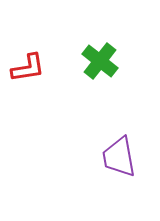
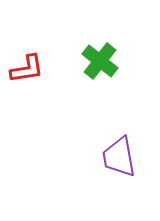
red L-shape: moved 1 px left, 1 px down
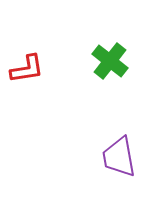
green cross: moved 10 px right
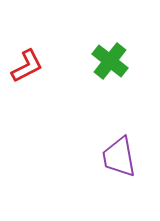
red L-shape: moved 3 px up; rotated 18 degrees counterclockwise
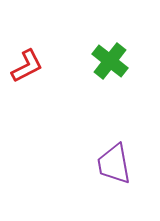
purple trapezoid: moved 5 px left, 7 px down
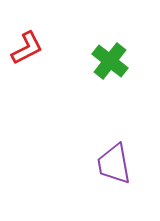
red L-shape: moved 18 px up
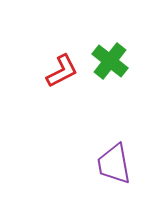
red L-shape: moved 35 px right, 23 px down
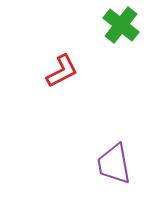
green cross: moved 11 px right, 36 px up
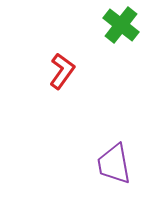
red L-shape: rotated 27 degrees counterclockwise
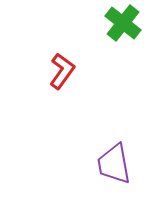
green cross: moved 2 px right, 2 px up
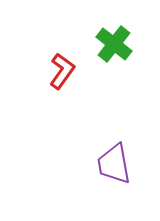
green cross: moved 9 px left, 21 px down
